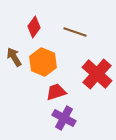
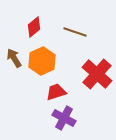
red diamond: rotated 15 degrees clockwise
brown arrow: moved 1 px down
orange hexagon: moved 1 px left, 1 px up; rotated 12 degrees clockwise
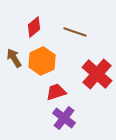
purple cross: rotated 10 degrees clockwise
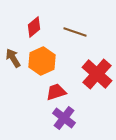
brown arrow: moved 1 px left
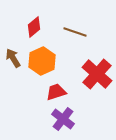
purple cross: moved 1 px left, 1 px down
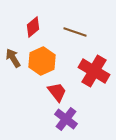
red diamond: moved 1 px left
red cross: moved 3 px left, 3 px up; rotated 12 degrees counterclockwise
red trapezoid: moved 1 px right; rotated 70 degrees clockwise
purple cross: moved 3 px right
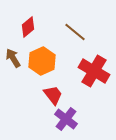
red diamond: moved 5 px left
brown line: rotated 20 degrees clockwise
red trapezoid: moved 4 px left, 3 px down
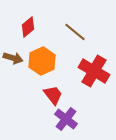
brown arrow: rotated 138 degrees clockwise
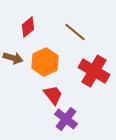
orange hexagon: moved 3 px right, 1 px down
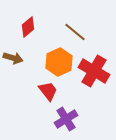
orange hexagon: moved 14 px right
red trapezoid: moved 5 px left, 4 px up
purple cross: rotated 20 degrees clockwise
